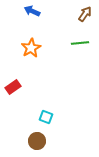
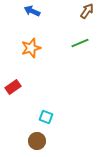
brown arrow: moved 2 px right, 3 px up
green line: rotated 18 degrees counterclockwise
orange star: rotated 12 degrees clockwise
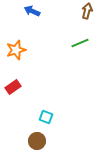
brown arrow: rotated 21 degrees counterclockwise
orange star: moved 15 px left, 2 px down
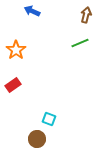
brown arrow: moved 1 px left, 4 px down
orange star: rotated 18 degrees counterclockwise
red rectangle: moved 2 px up
cyan square: moved 3 px right, 2 px down
brown circle: moved 2 px up
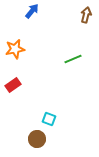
blue arrow: rotated 105 degrees clockwise
green line: moved 7 px left, 16 px down
orange star: moved 1 px left, 1 px up; rotated 24 degrees clockwise
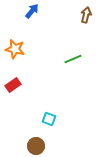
orange star: rotated 24 degrees clockwise
brown circle: moved 1 px left, 7 px down
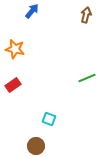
green line: moved 14 px right, 19 px down
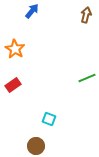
orange star: rotated 18 degrees clockwise
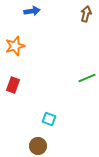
blue arrow: rotated 42 degrees clockwise
brown arrow: moved 1 px up
orange star: moved 3 px up; rotated 24 degrees clockwise
red rectangle: rotated 35 degrees counterclockwise
brown circle: moved 2 px right
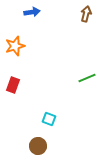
blue arrow: moved 1 px down
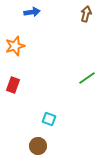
green line: rotated 12 degrees counterclockwise
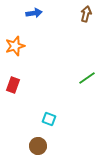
blue arrow: moved 2 px right, 1 px down
